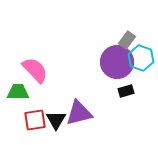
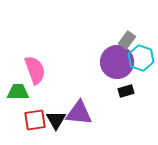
pink semicircle: rotated 24 degrees clockwise
purple triangle: rotated 20 degrees clockwise
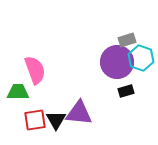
gray rectangle: rotated 36 degrees clockwise
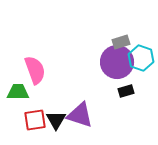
gray rectangle: moved 6 px left, 2 px down
purple triangle: moved 1 px right, 2 px down; rotated 12 degrees clockwise
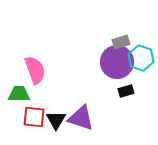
green trapezoid: moved 1 px right, 2 px down
purple triangle: moved 1 px right, 3 px down
red square: moved 1 px left, 3 px up; rotated 15 degrees clockwise
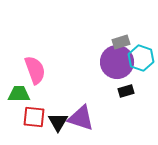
black triangle: moved 2 px right, 2 px down
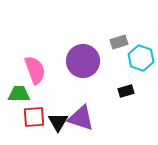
gray rectangle: moved 2 px left
purple circle: moved 34 px left, 1 px up
red square: rotated 10 degrees counterclockwise
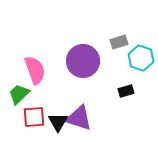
green trapezoid: rotated 45 degrees counterclockwise
purple triangle: moved 2 px left
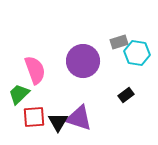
cyan hexagon: moved 4 px left, 5 px up; rotated 10 degrees counterclockwise
black rectangle: moved 4 px down; rotated 21 degrees counterclockwise
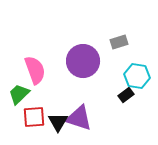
cyan hexagon: moved 23 px down
